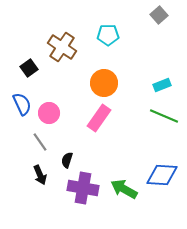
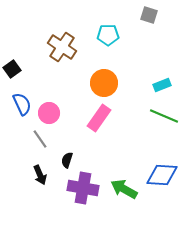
gray square: moved 10 px left; rotated 30 degrees counterclockwise
black square: moved 17 px left, 1 px down
gray line: moved 3 px up
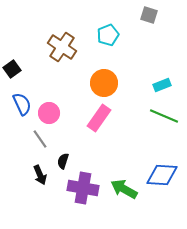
cyan pentagon: rotated 20 degrees counterclockwise
black semicircle: moved 4 px left, 1 px down
